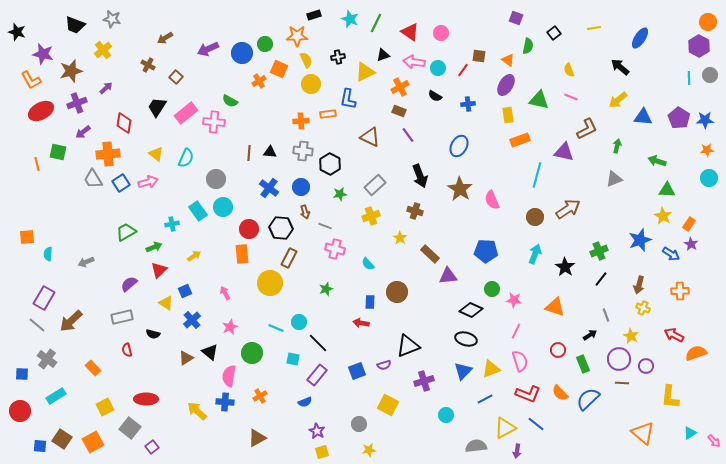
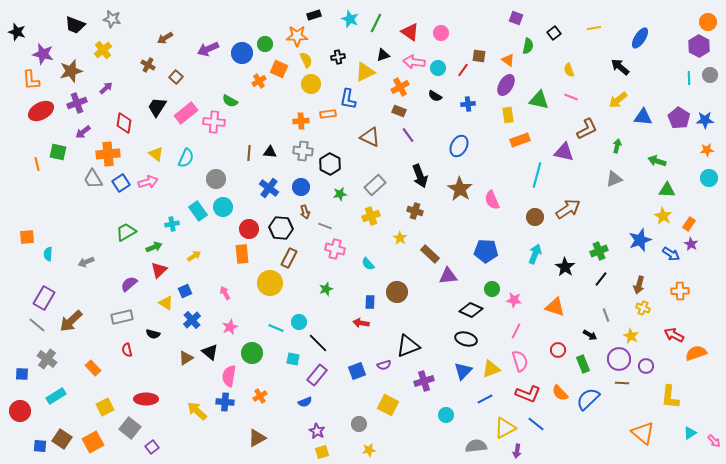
orange L-shape at (31, 80): rotated 25 degrees clockwise
black arrow at (590, 335): rotated 64 degrees clockwise
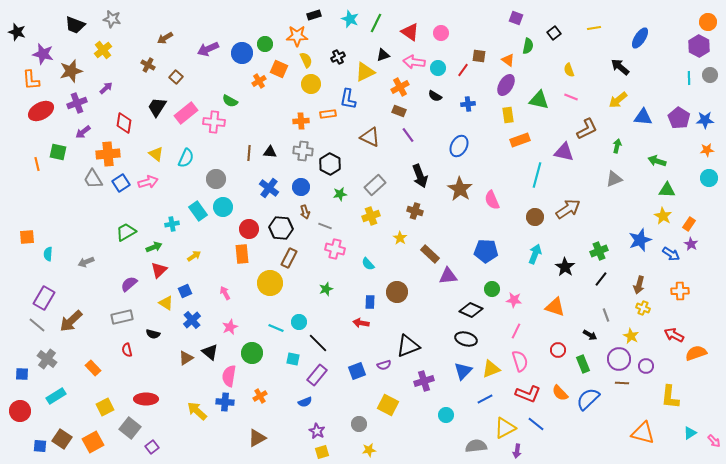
black cross at (338, 57): rotated 16 degrees counterclockwise
orange triangle at (643, 433): rotated 25 degrees counterclockwise
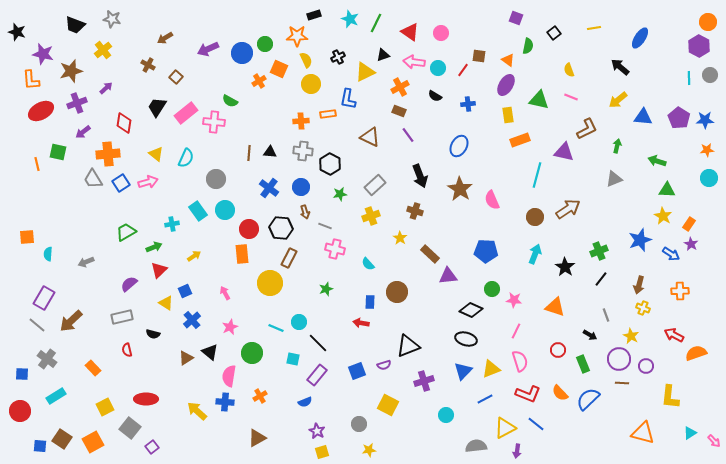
cyan circle at (223, 207): moved 2 px right, 3 px down
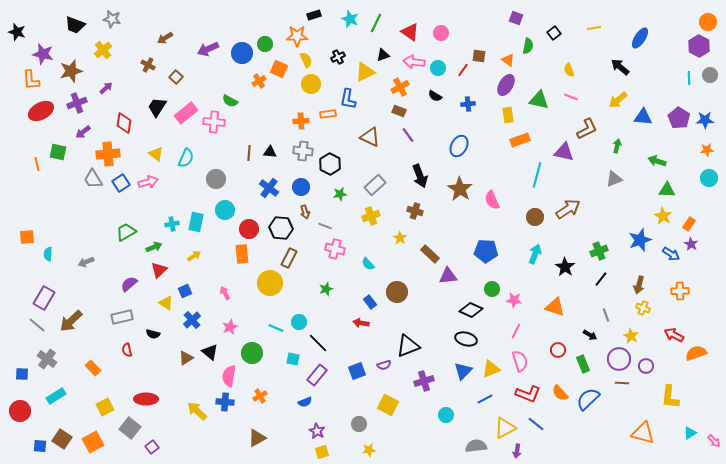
cyan rectangle at (198, 211): moved 2 px left, 11 px down; rotated 48 degrees clockwise
blue rectangle at (370, 302): rotated 40 degrees counterclockwise
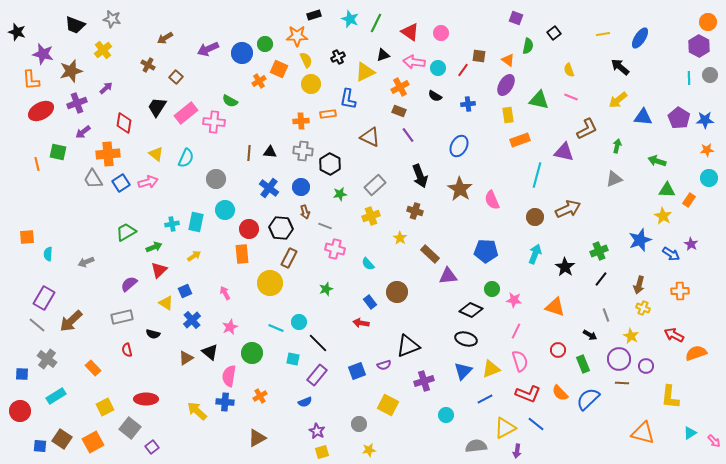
yellow line at (594, 28): moved 9 px right, 6 px down
brown arrow at (568, 209): rotated 10 degrees clockwise
orange rectangle at (689, 224): moved 24 px up
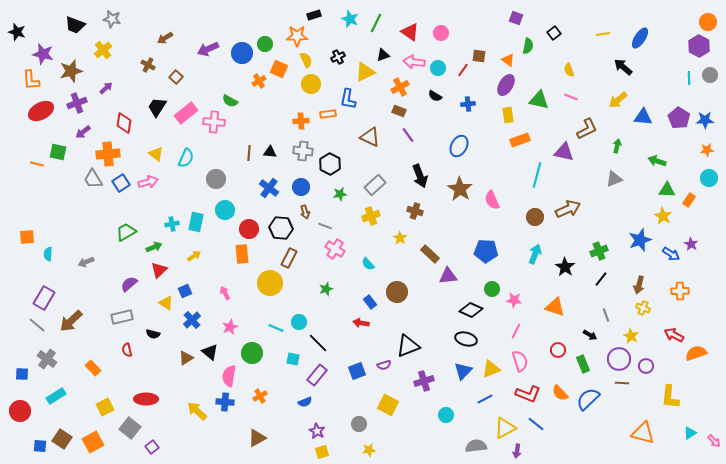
black arrow at (620, 67): moved 3 px right
orange line at (37, 164): rotated 64 degrees counterclockwise
pink cross at (335, 249): rotated 18 degrees clockwise
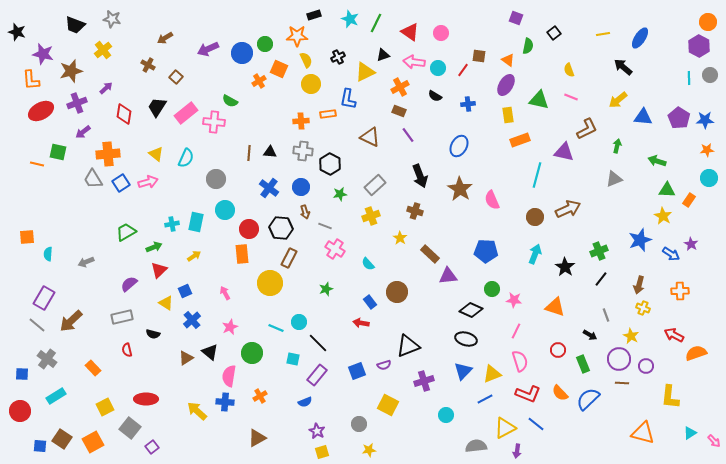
red diamond at (124, 123): moved 9 px up
yellow triangle at (491, 369): moved 1 px right, 5 px down
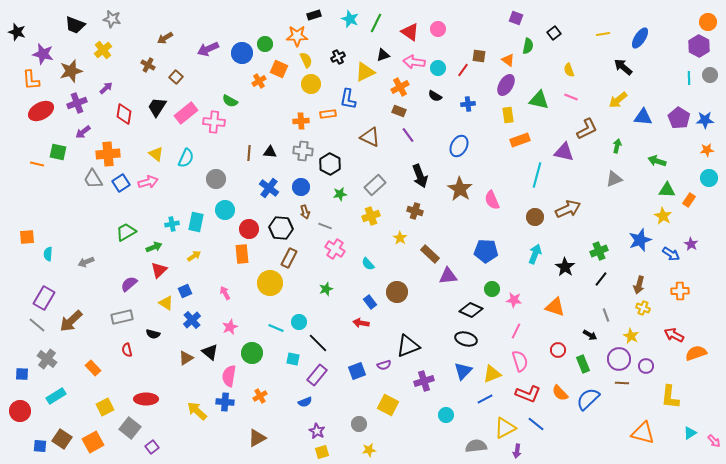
pink circle at (441, 33): moved 3 px left, 4 px up
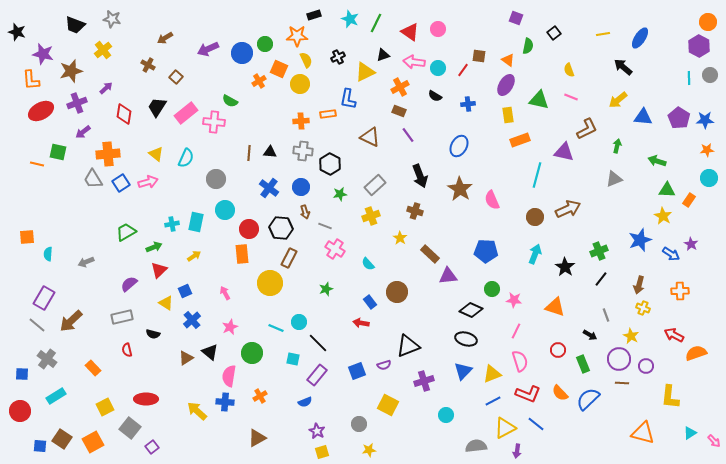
yellow circle at (311, 84): moved 11 px left
blue line at (485, 399): moved 8 px right, 2 px down
